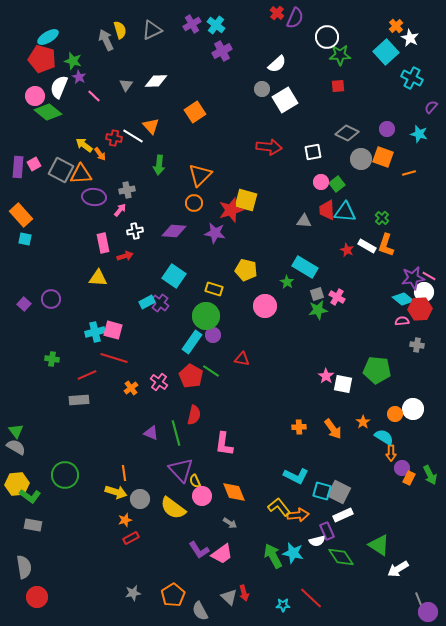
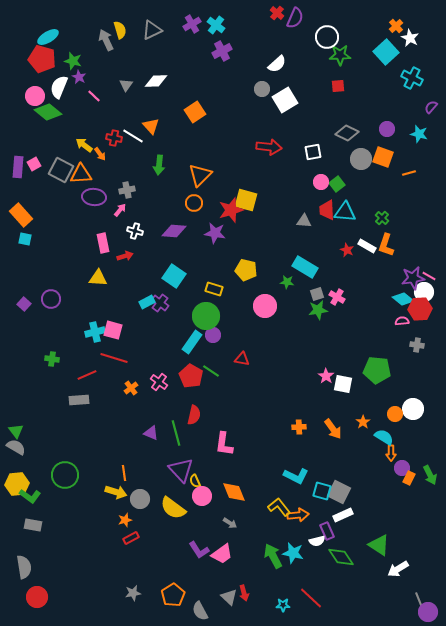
white cross at (135, 231): rotated 28 degrees clockwise
green star at (287, 282): rotated 24 degrees counterclockwise
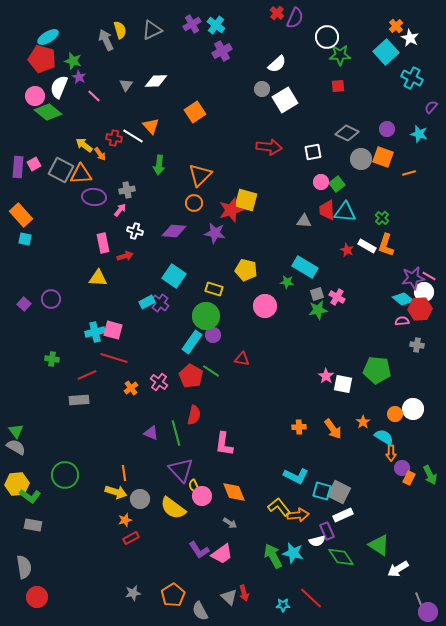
yellow semicircle at (195, 481): moved 1 px left, 5 px down
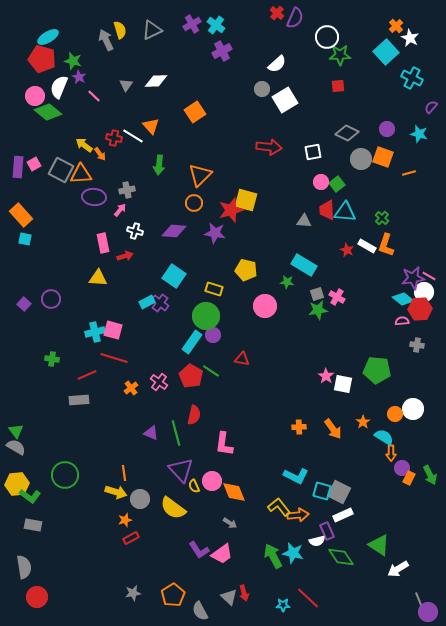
cyan rectangle at (305, 267): moved 1 px left, 2 px up
pink circle at (202, 496): moved 10 px right, 15 px up
red line at (311, 598): moved 3 px left
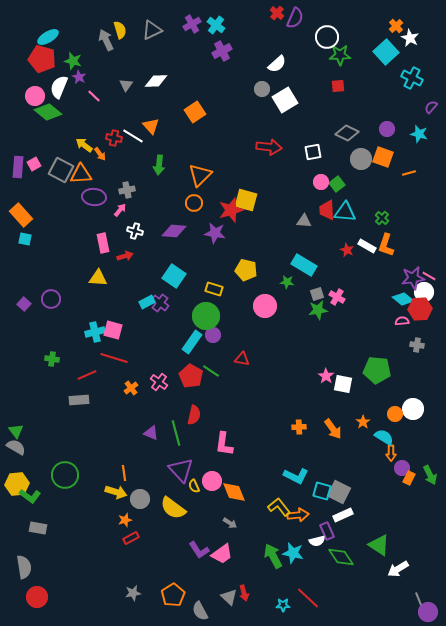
gray rectangle at (33, 525): moved 5 px right, 3 px down
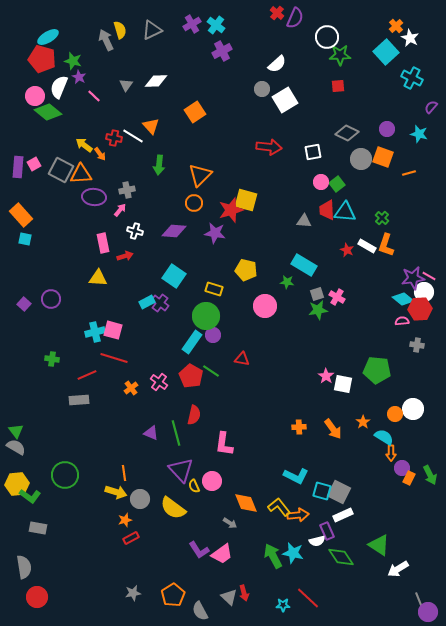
orange diamond at (234, 492): moved 12 px right, 11 px down
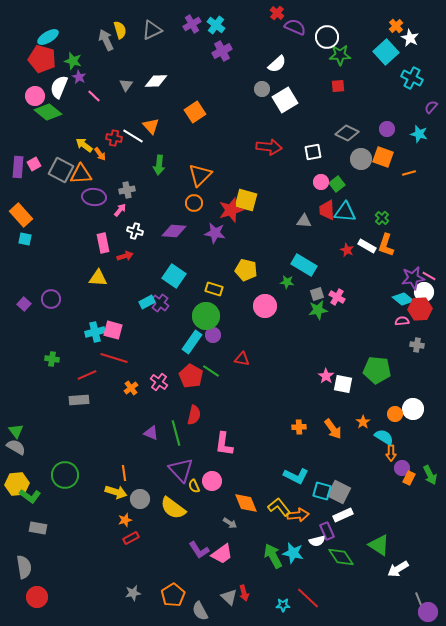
purple semicircle at (295, 18): moved 9 px down; rotated 90 degrees counterclockwise
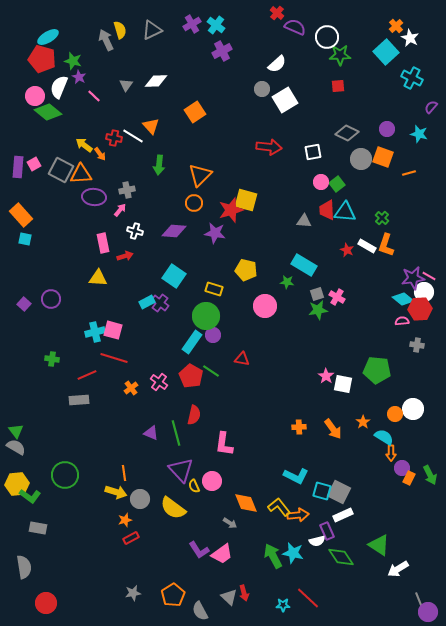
red circle at (37, 597): moved 9 px right, 6 px down
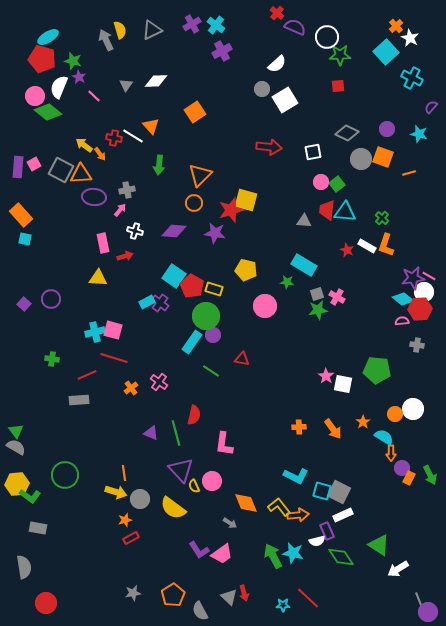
red trapezoid at (327, 210): rotated 10 degrees clockwise
red pentagon at (191, 376): moved 1 px right, 90 px up
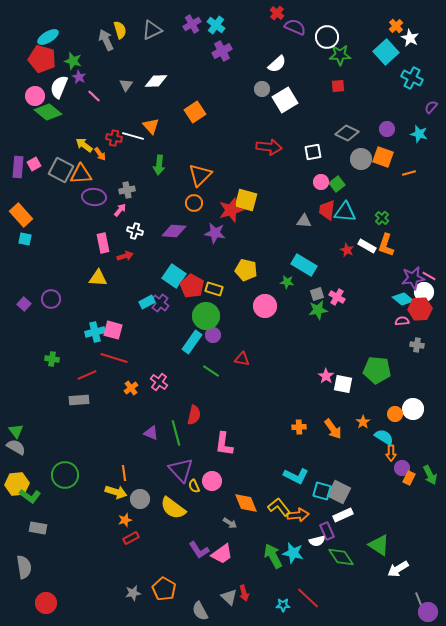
white line at (133, 136): rotated 15 degrees counterclockwise
orange pentagon at (173, 595): moved 9 px left, 6 px up; rotated 10 degrees counterclockwise
